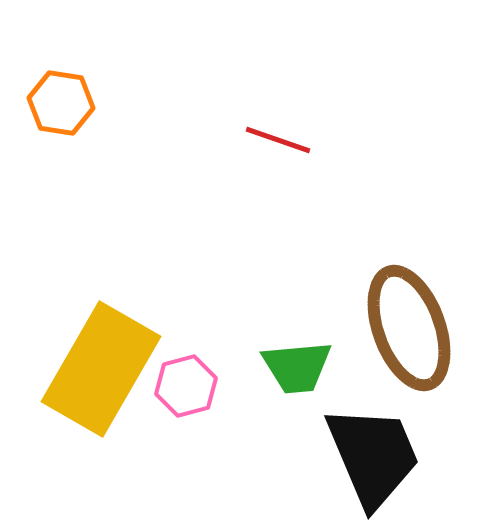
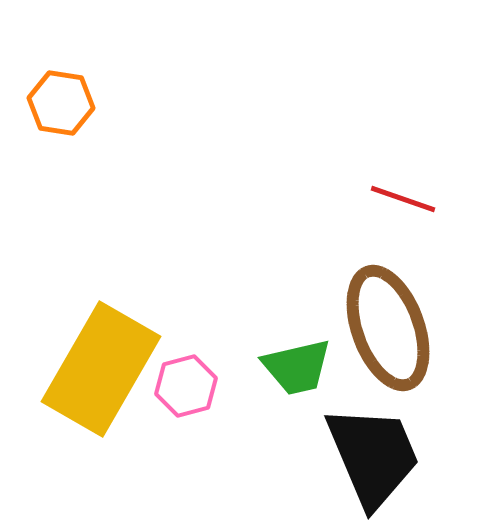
red line: moved 125 px right, 59 px down
brown ellipse: moved 21 px left
green trapezoid: rotated 8 degrees counterclockwise
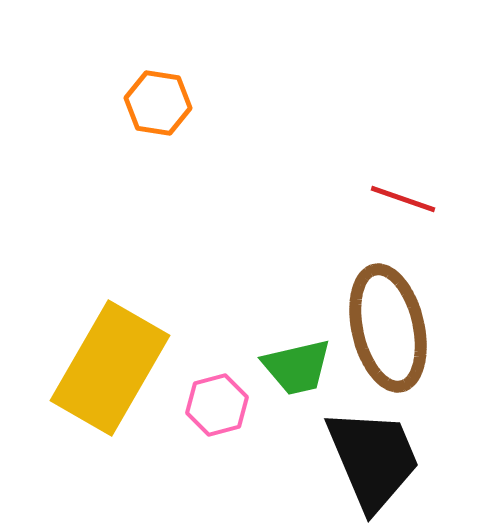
orange hexagon: moved 97 px right
brown ellipse: rotated 7 degrees clockwise
yellow rectangle: moved 9 px right, 1 px up
pink hexagon: moved 31 px right, 19 px down
black trapezoid: moved 3 px down
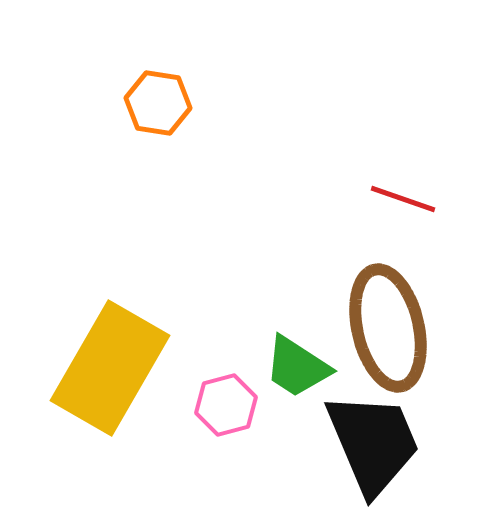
green trapezoid: rotated 46 degrees clockwise
pink hexagon: moved 9 px right
black trapezoid: moved 16 px up
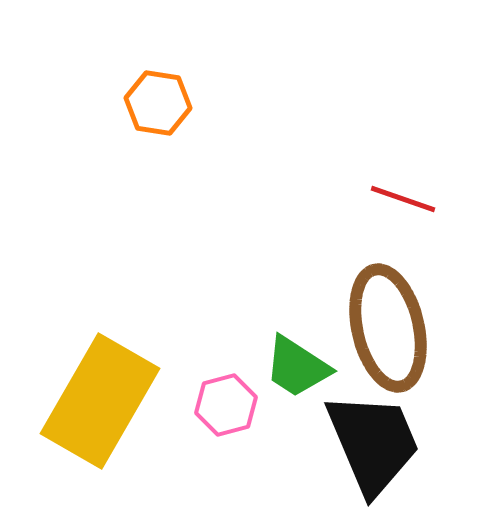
yellow rectangle: moved 10 px left, 33 px down
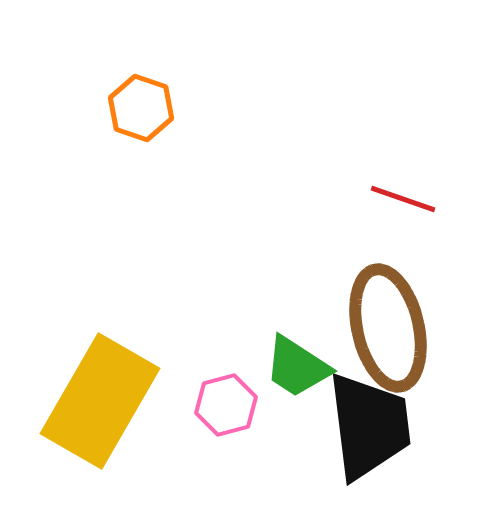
orange hexagon: moved 17 px left, 5 px down; rotated 10 degrees clockwise
black trapezoid: moved 4 px left, 17 px up; rotated 16 degrees clockwise
